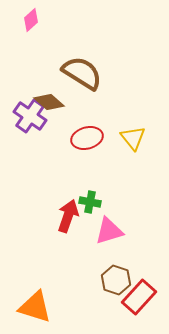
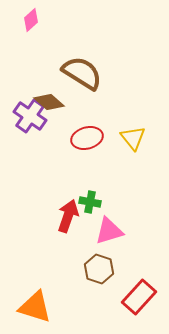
brown hexagon: moved 17 px left, 11 px up
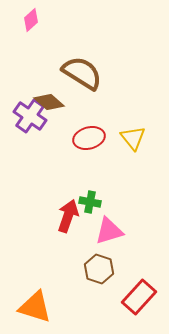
red ellipse: moved 2 px right
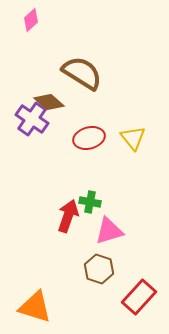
purple cross: moved 2 px right, 3 px down
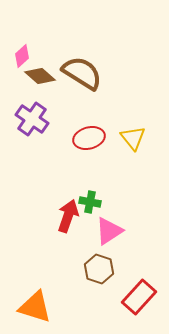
pink diamond: moved 9 px left, 36 px down
brown diamond: moved 9 px left, 26 px up
pink triangle: rotated 16 degrees counterclockwise
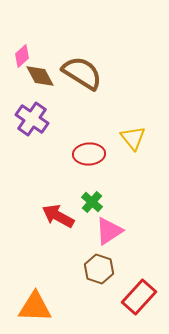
brown diamond: rotated 20 degrees clockwise
red ellipse: moved 16 px down; rotated 12 degrees clockwise
green cross: moved 2 px right; rotated 30 degrees clockwise
red arrow: moved 10 px left; rotated 80 degrees counterclockwise
orange triangle: rotated 15 degrees counterclockwise
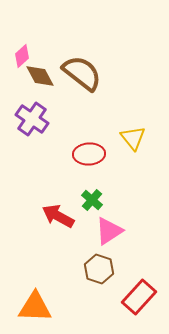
brown semicircle: rotated 6 degrees clockwise
green cross: moved 2 px up
